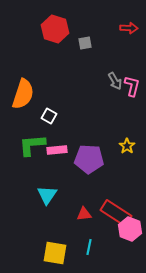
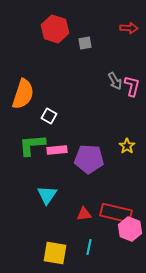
red rectangle: rotated 20 degrees counterclockwise
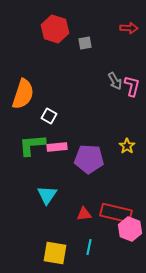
pink rectangle: moved 3 px up
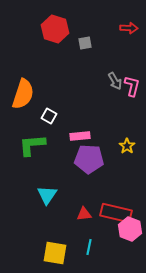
pink rectangle: moved 23 px right, 11 px up
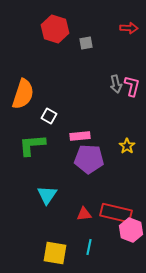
gray square: moved 1 px right
gray arrow: moved 1 px right, 3 px down; rotated 18 degrees clockwise
pink hexagon: moved 1 px right, 1 px down
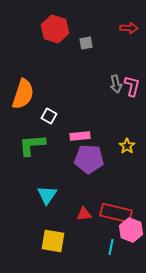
cyan line: moved 22 px right
yellow square: moved 2 px left, 12 px up
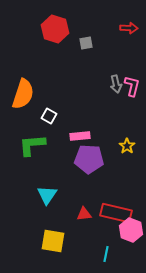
cyan line: moved 5 px left, 7 px down
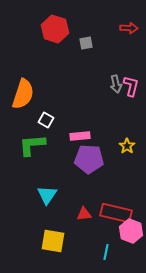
pink L-shape: moved 1 px left
white square: moved 3 px left, 4 px down
pink hexagon: moved 1 px down
cyan line: moved 2 px up
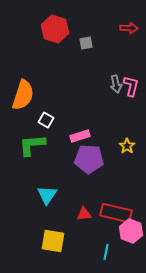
orange semicircle: moved 1 px down
pink rectangle: rotated 12 degrees counterclockwise
